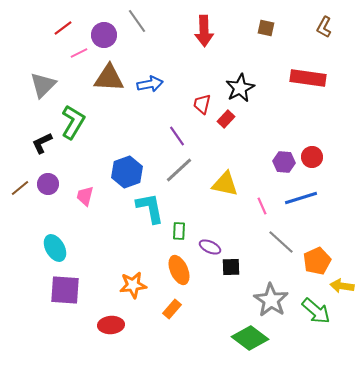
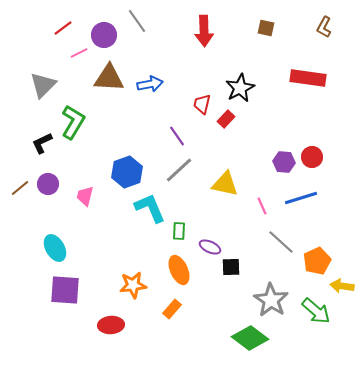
cyan L-shape at (150, 208): rotated 12 degrees counterclockwise
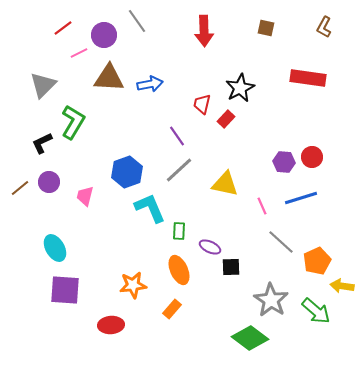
purple circle at (48, 184): moved 1 px right, 2 px up
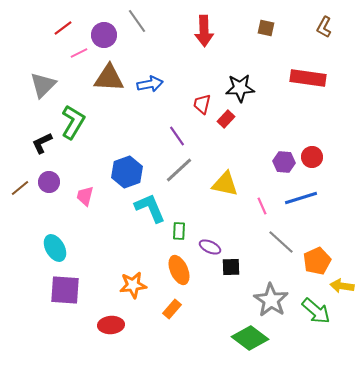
black star at (240, 88): rotated 24 degrees clockwise
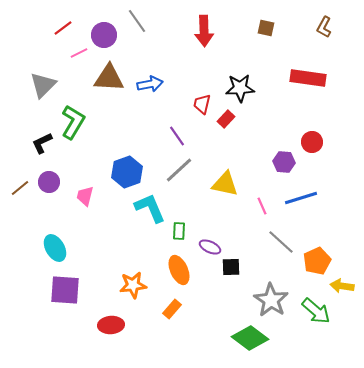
red circle at (312, 157): moved 15 px up
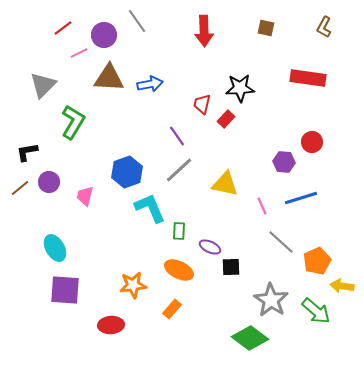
black L-shape at (42, 143): moved 15 px left, 9 px down; rotated 15 degrees clockwise
orange ellipse at (179, 270): rotated 40 degrees counterclockwise
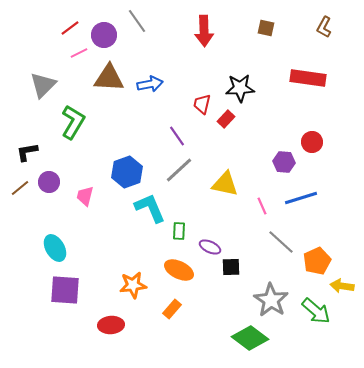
red line at (63, 28): moved 7 px right
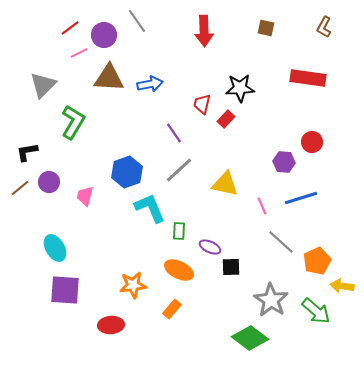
purple line at (177, 136): moved 3 px left, 3 px up
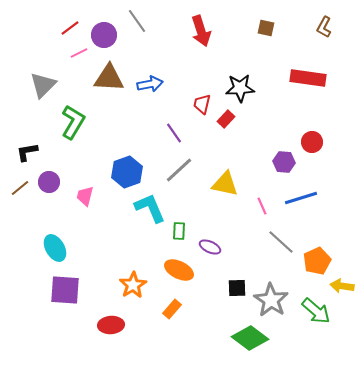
red arrow at (204, 31): moved 3 px left; rotated 16 degrees counterclockwise
black square at (231, 267): moved 6 px right, 21 px down
orange star at (133, 285): rotated 24 degrees counterclockwise
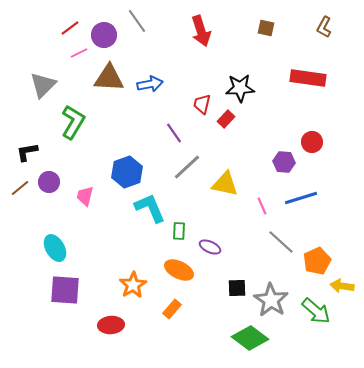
gray line at (179, 170): moved 8 px right, 3 px up
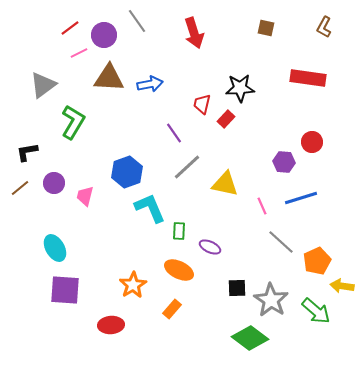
red arrow at (201, 31): moved 7 px left, 2 px down
gray triangle at (43, 85): rotated 8 degrees clockwise
purple circle at (49, 182): moved 5 px right, 1 px down
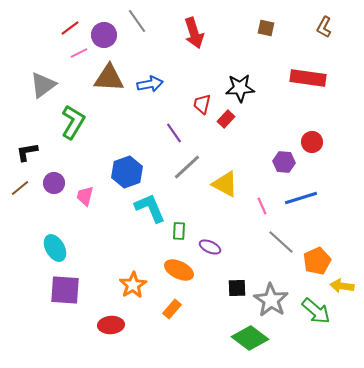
yellow triangle at (225, 184): rotated 16 degrees clockwise
